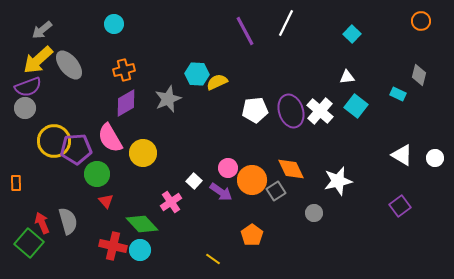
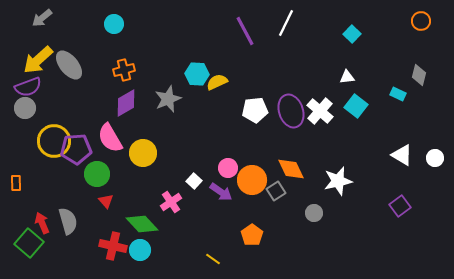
gray arrow at (42, 30): moved 12 px up
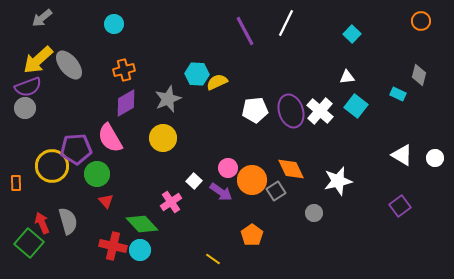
yellow circle at (54, 141): moved 2 px left, 25 px down
yellow circle at (143, 153): moved 20 px right, 15 px up
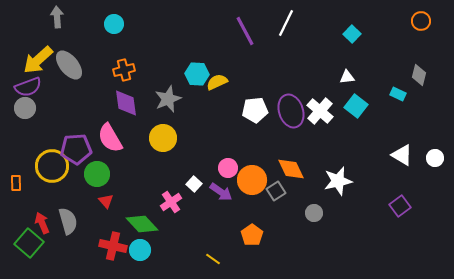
gray arrow at (42, 18): moved 15 px right, 1 px up; rotated 125 degrees clockwise
purple diamond at (126, 103): rotated 68 degrees counterclockwise
white square at (194, 181): moved 3 px down
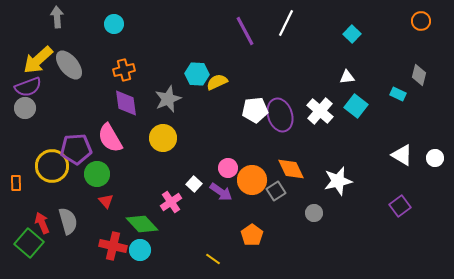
purple ellipse at (291, 111): moved 11 px left, 4 px down
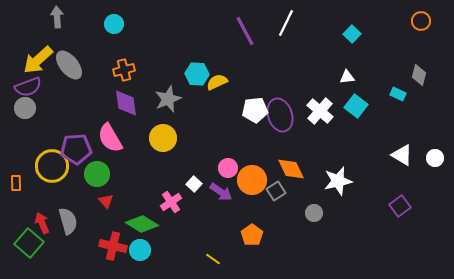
green diamond at (142, 224): rotated 16 degrees counterclockwise
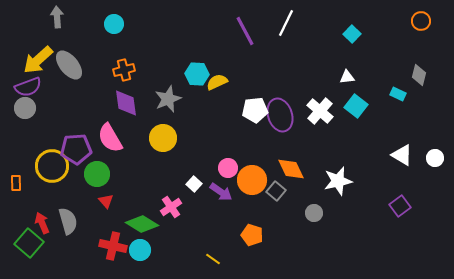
gray square at (276, 191): rotated 18 degrees counterclockwise
pink cross at (171, 202): moved 5 px down
orange pentagon at (252, 235): rotated 20 degrees counterclockwise
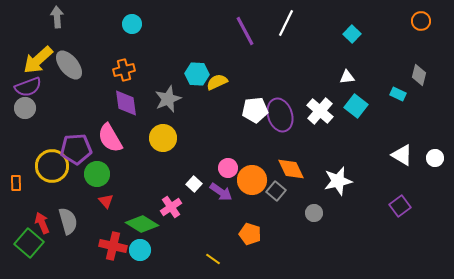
cyan circle at (114, 24): moved 18 px right
orange pentagon at (252, 235): moved 2 px left, 1 px up
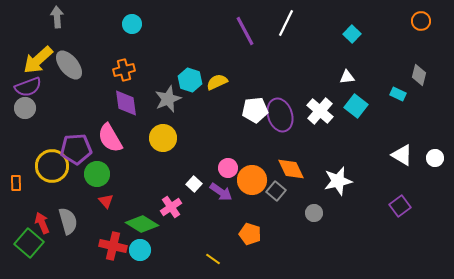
cyan hexagon at (197, 74): moved 7 px left, 6 px down; rotated 15 degrees clockwise
